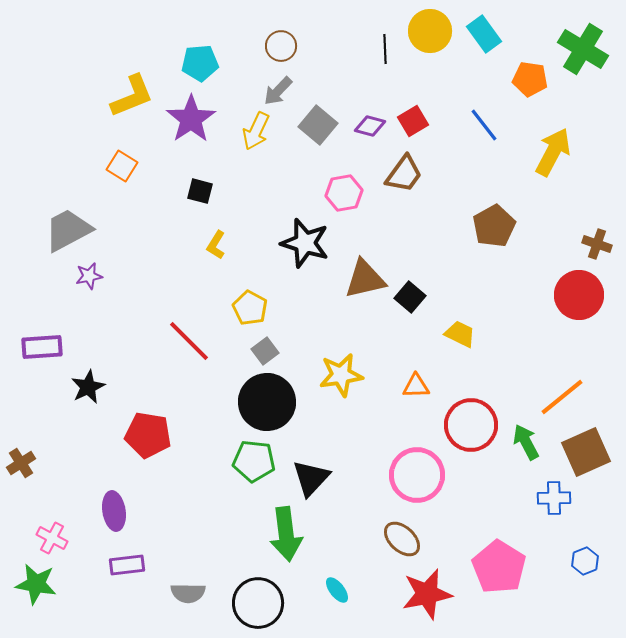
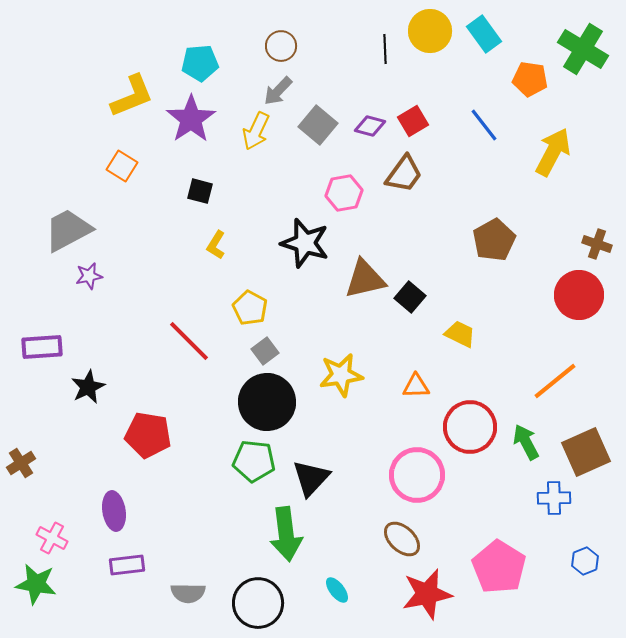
brown pentagon at (494, 226): moved 14 px down
orange line at (562, 397): moved 7 px left, 16 px up
red circle at (471, 425): moved 1 px left, 2 px down
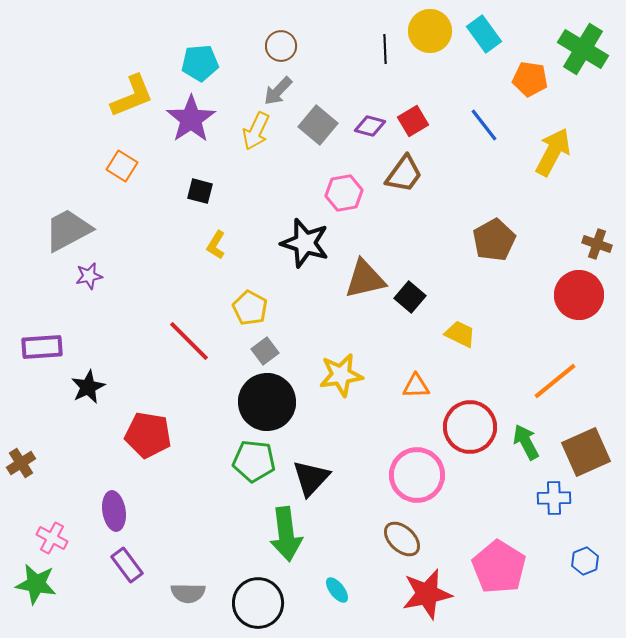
purple rectangle at (127, 565): rotated 60 degrees clockwise
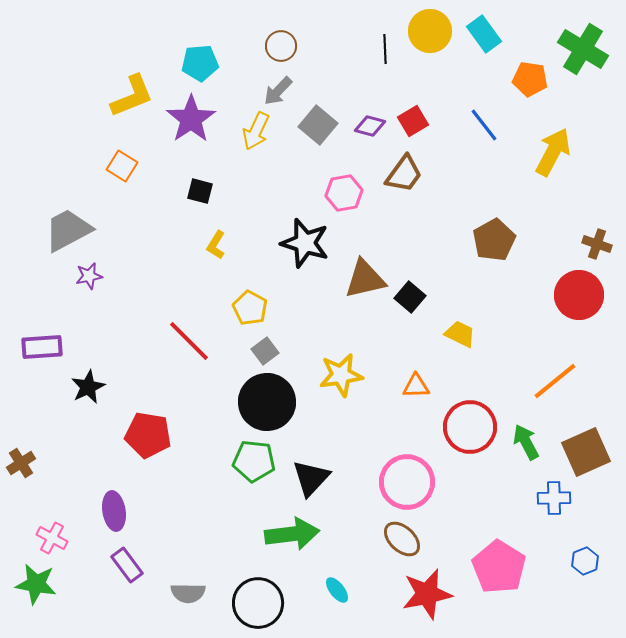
pink circle at (417, 475): moved 10 px left, 7 px down
green arrow at (286, 534): moved 6 px right; rotated 90 degrees counterclockwise
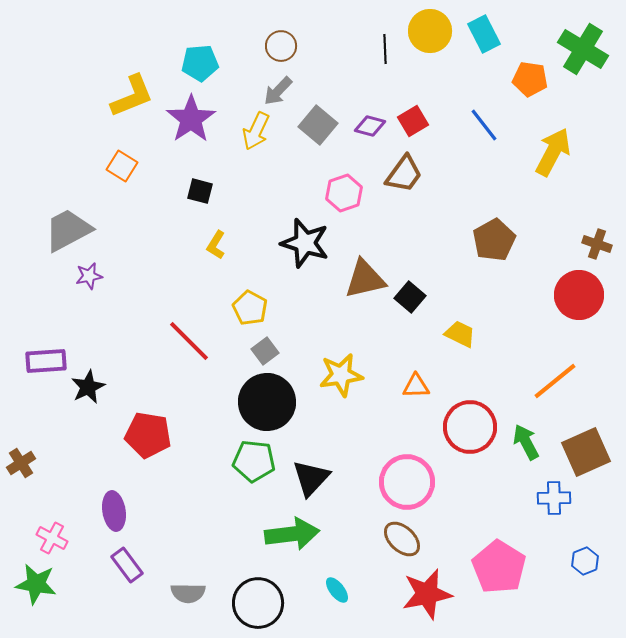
cyan rectangle at (484, 34): rotated 9 degrees clockwise
pink hexagon at (344, 193): rotated 9 degrees counterclockwise
purple rectangle at (42, 347): moved 4 px right, 14 px down
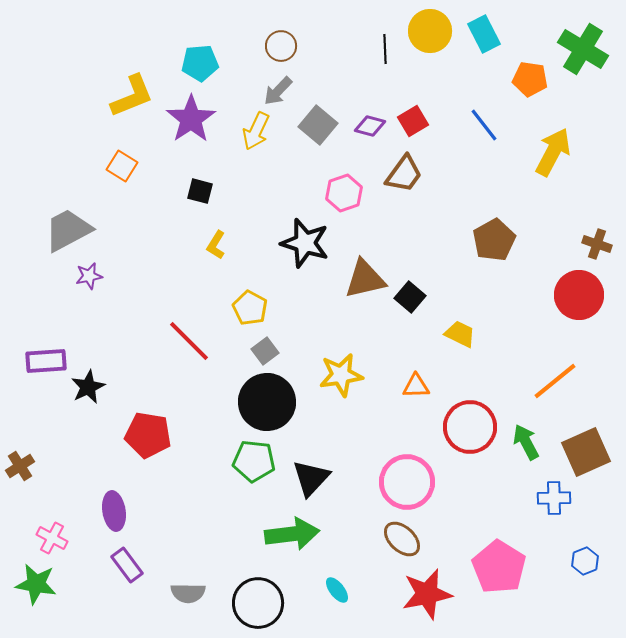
brown cross at (21, 463): moved 1 px left, 3 px down
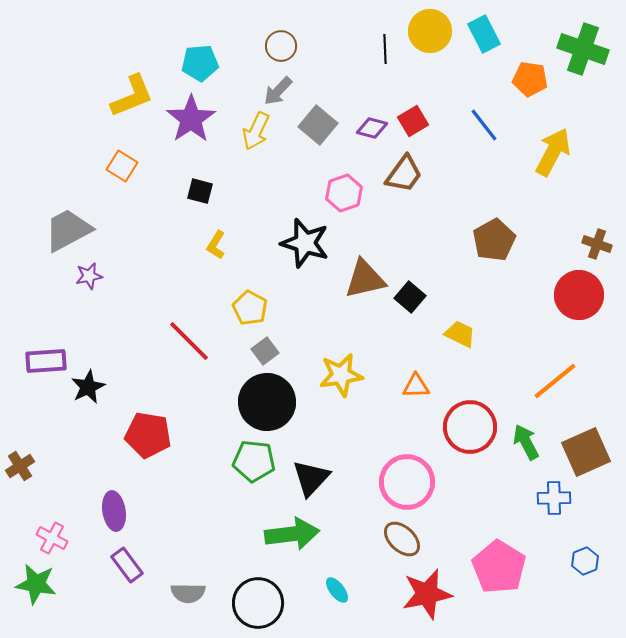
green cross at (583, 49): rotated 12 degrees counterclockwise
purple diamond at (370, 126): moved 2 px right, 2 px down
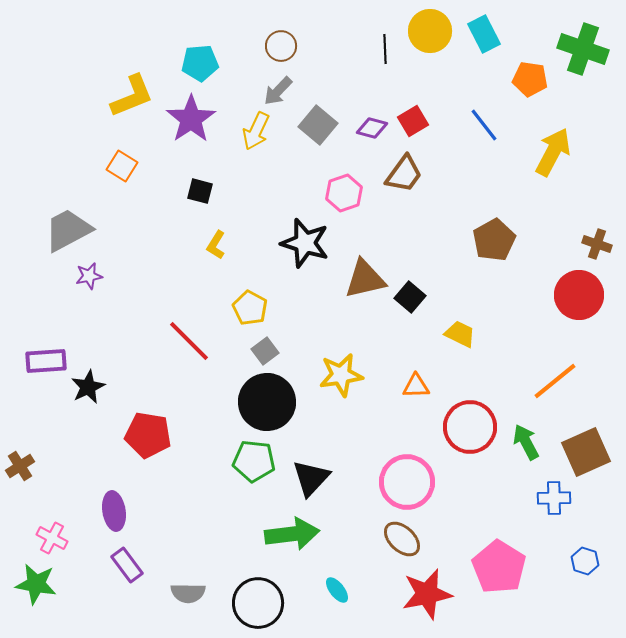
blue hexagon at (585, 561): rotated 20 degrees counterclockwise
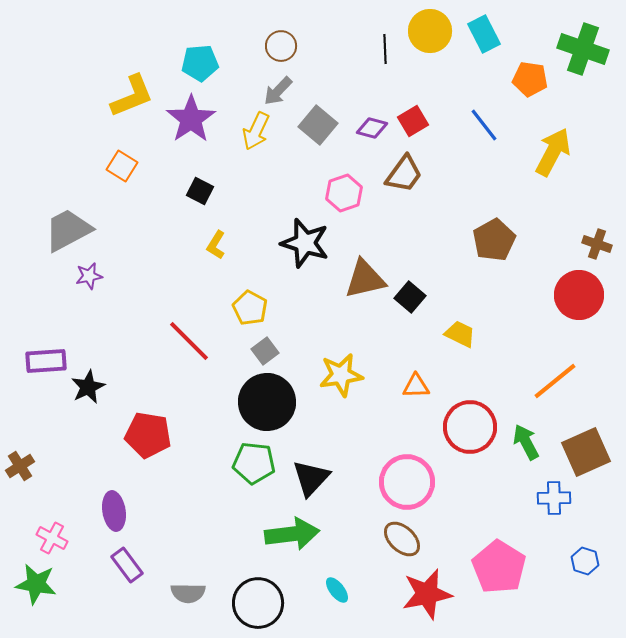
black square at (200, 191): rotated 12 degrees clockwise
green pentagon at (254, 461): moved 2 px down
